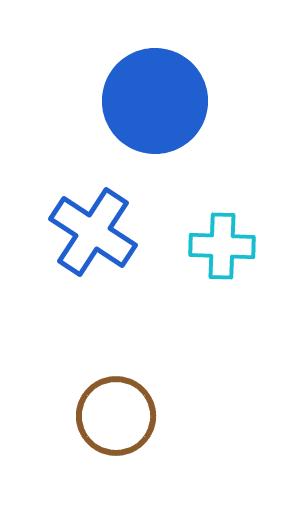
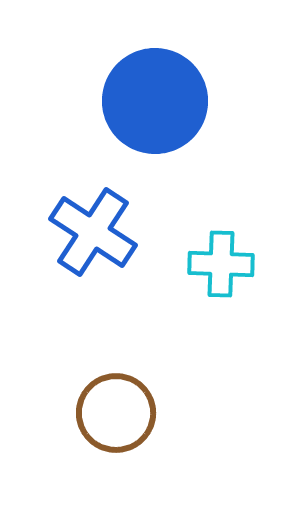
cyan cross: moved 1 px left, 18 px down
brown circle: moved 3 px up
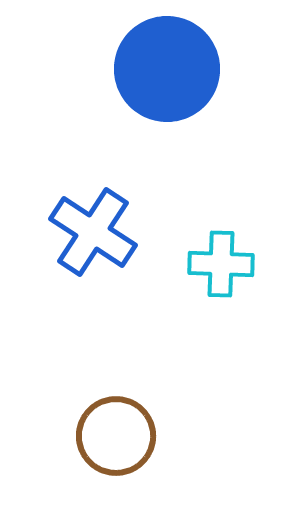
blue circle: moved 12 px right, 32 px up
brown circle: moved 23 px down
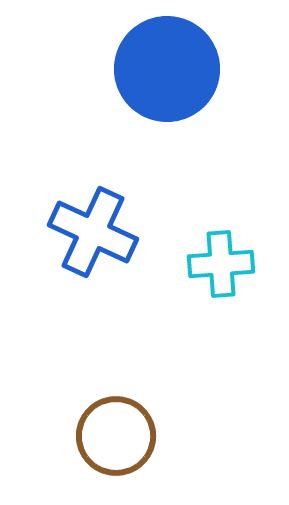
blue cross: rotated 8 degrees counterclockwise
cyan cross: rotated 6 degrees counterclockwise
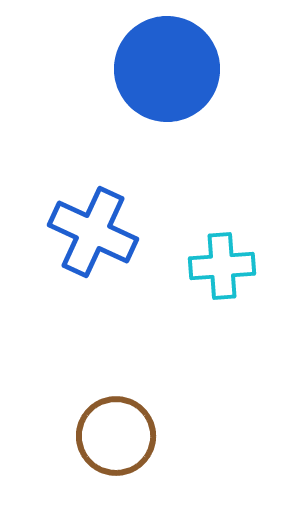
cyan cross: moved 1 px right, 2 px down
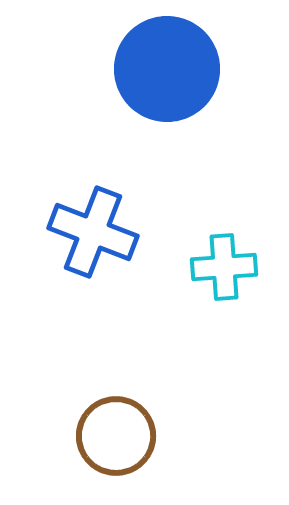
blue cross: rotated 4 degrees counterclockwise
cyan cross: moved 2 px right, 1 px down
